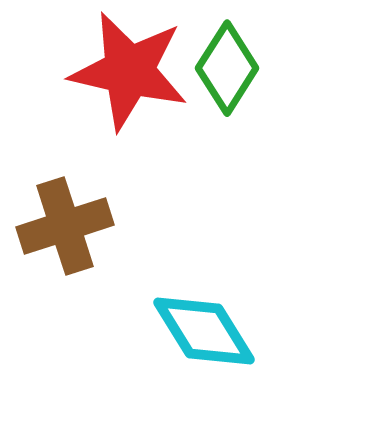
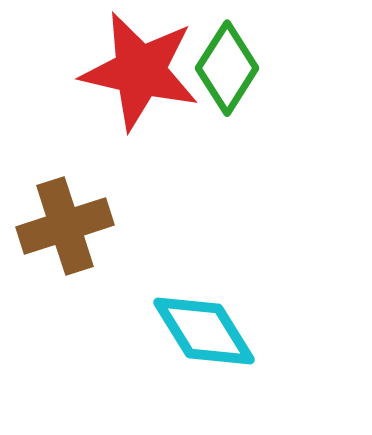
red star: moved 11 px right
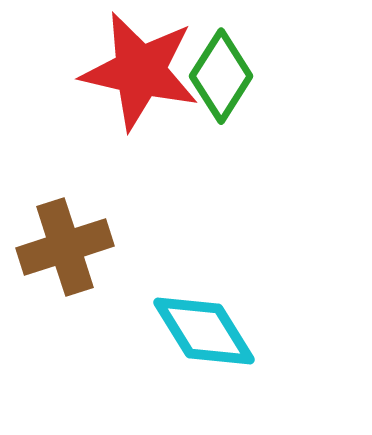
green diamond: moved 6 px left, 8 px down
brown cross: moved 21 px down
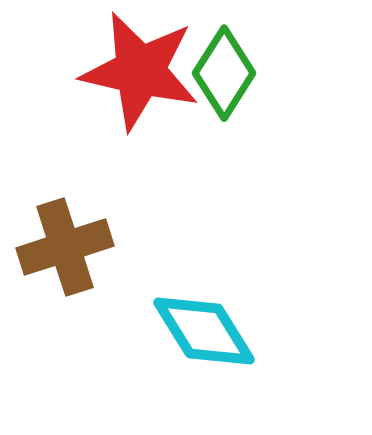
green diamond: moved 3 px right, 3 px up
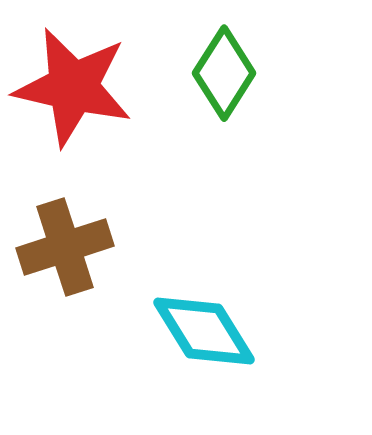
red star: moved 67 px left, 16 px down
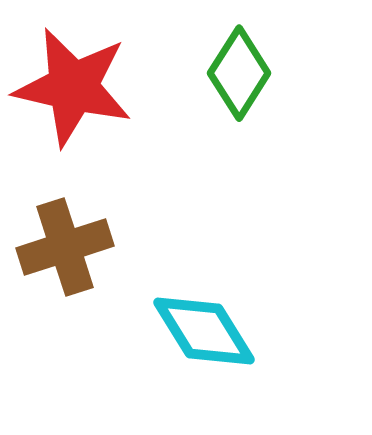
green diamond: moved 15 px right
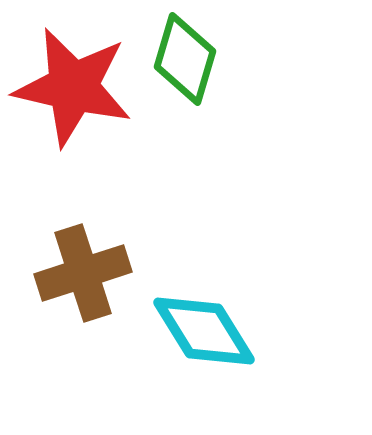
green diamond: moved 54 px left, 14 px up; rotated 16 degrees counterclockwise
brown cross: moved 18 px right, 26 px down
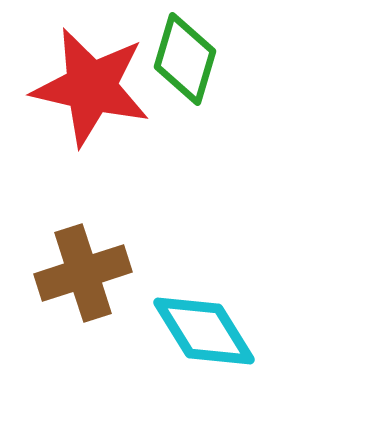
red star: moved 18 px right
